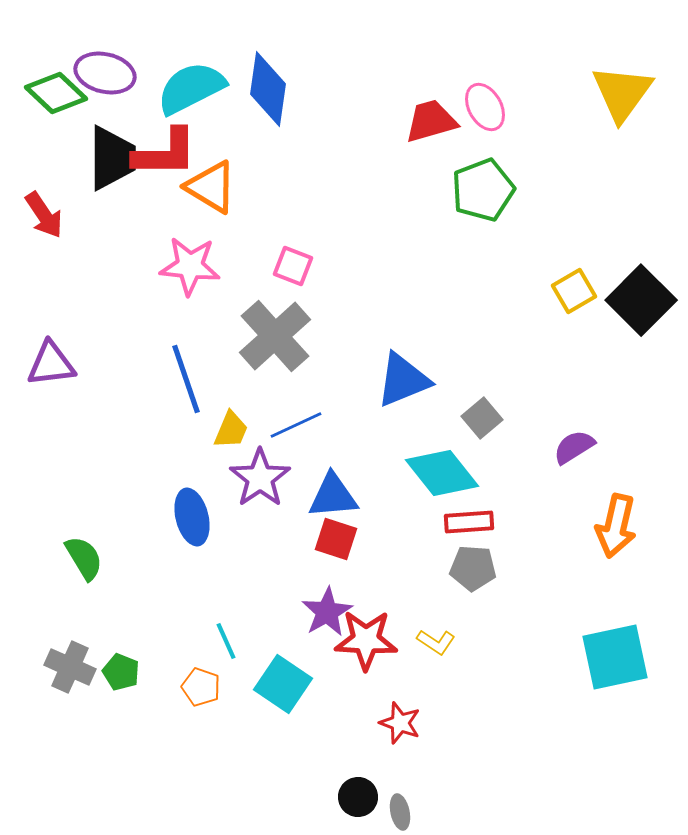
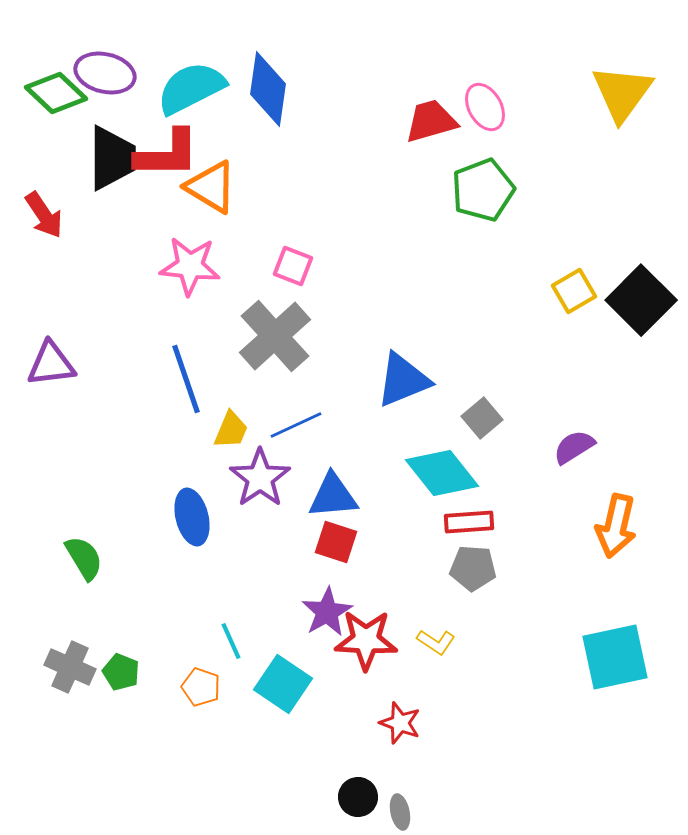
red L-shape at (165, 153): moved 2 px right, 1 px down
red square at (336, 539): moved 3 px down
cyan line at (226, 641): moved 5 px right
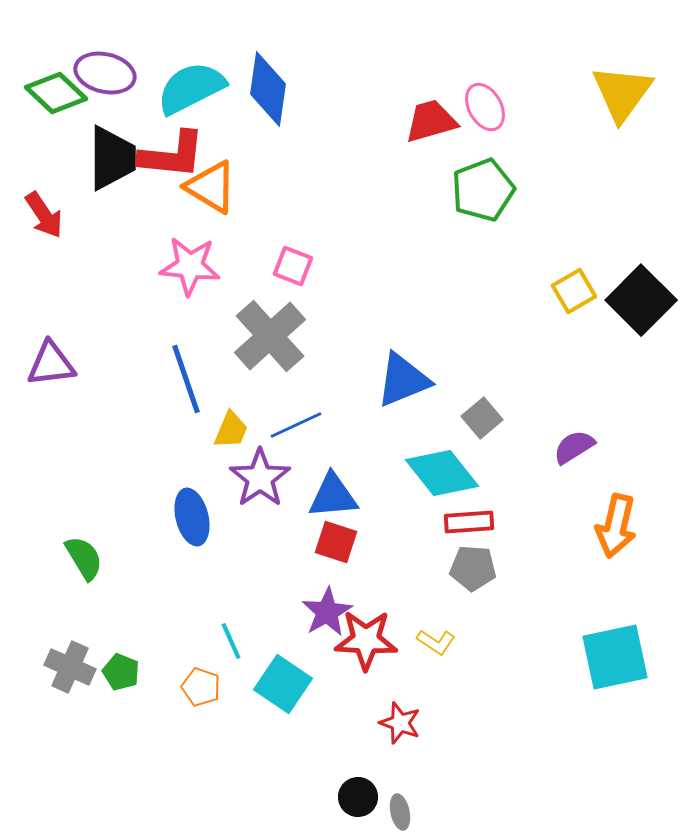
red L-shape at (167, 154): moved 5 px right, 1 px down; rotated 6 degrees clockwise
gray cross at (275, 336): moved 5 px left
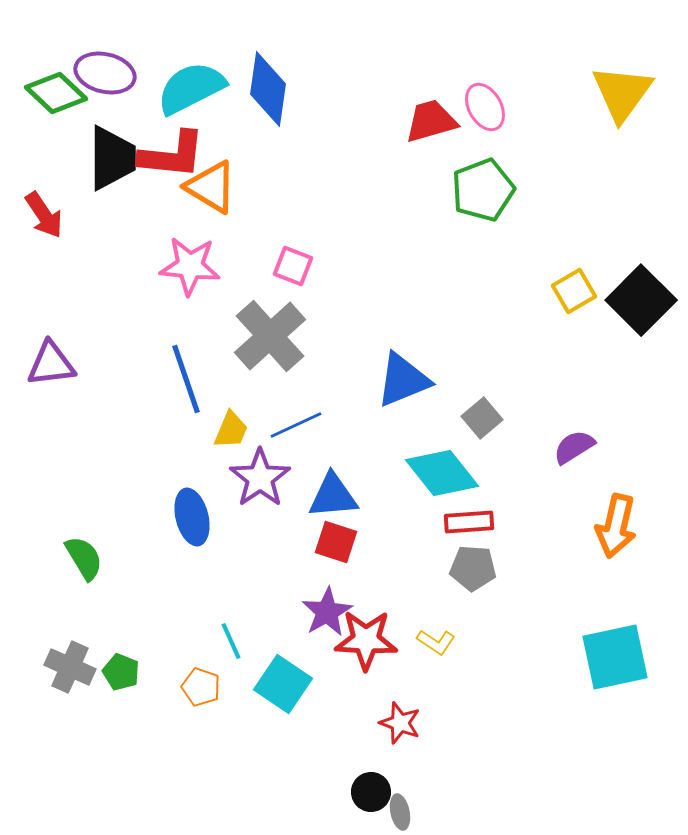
black circle at (358, 797): moved 13 px right, 5 px up
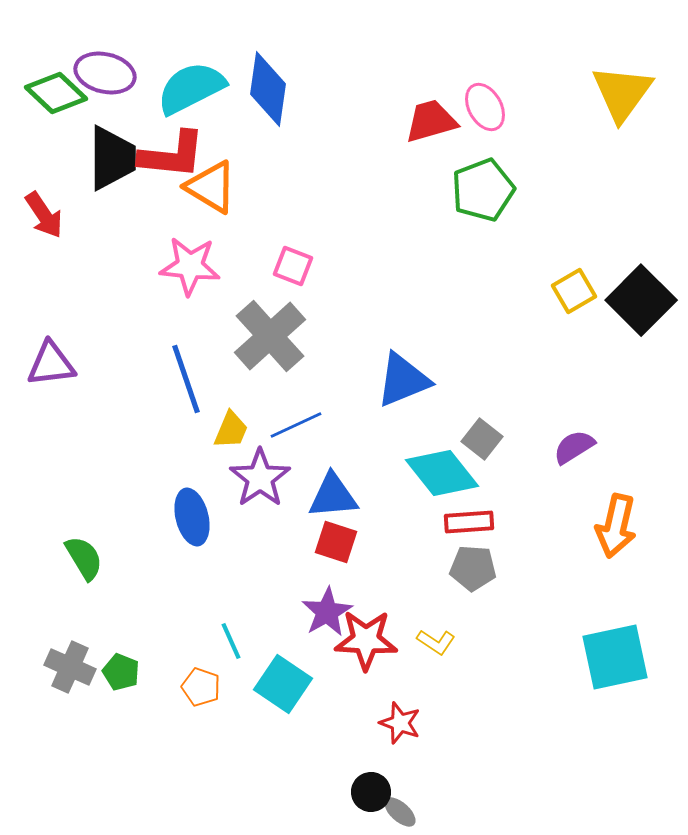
gray square at (482, 418): moved 21 px down; rotated 12 degrees counterclockwise
gray ellipse at (400, 812): rotated 36 degrees counterclockwise
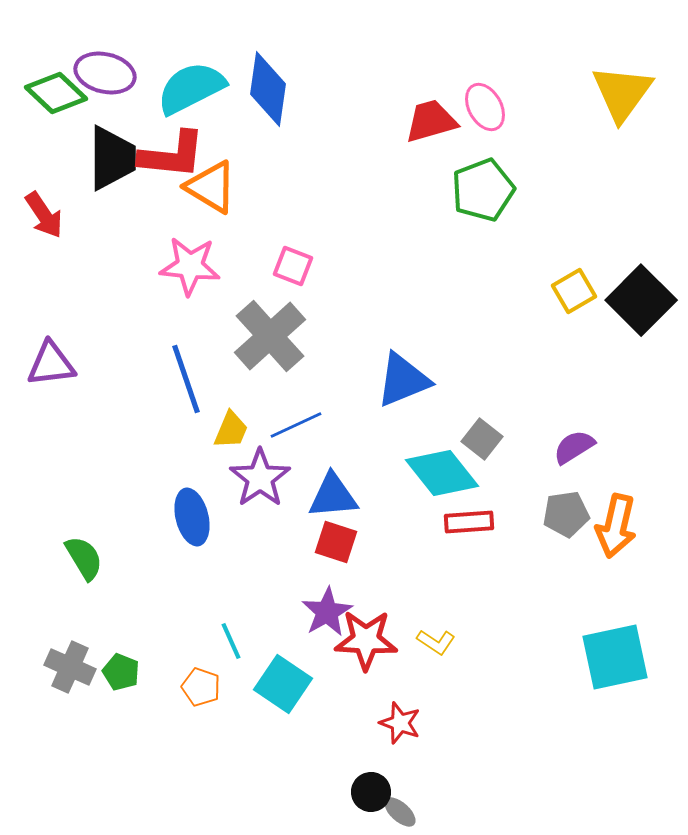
gray pentagon at (473, 568): moved 93 px right, 54 px up; rotated 12 degrees counterclockwise
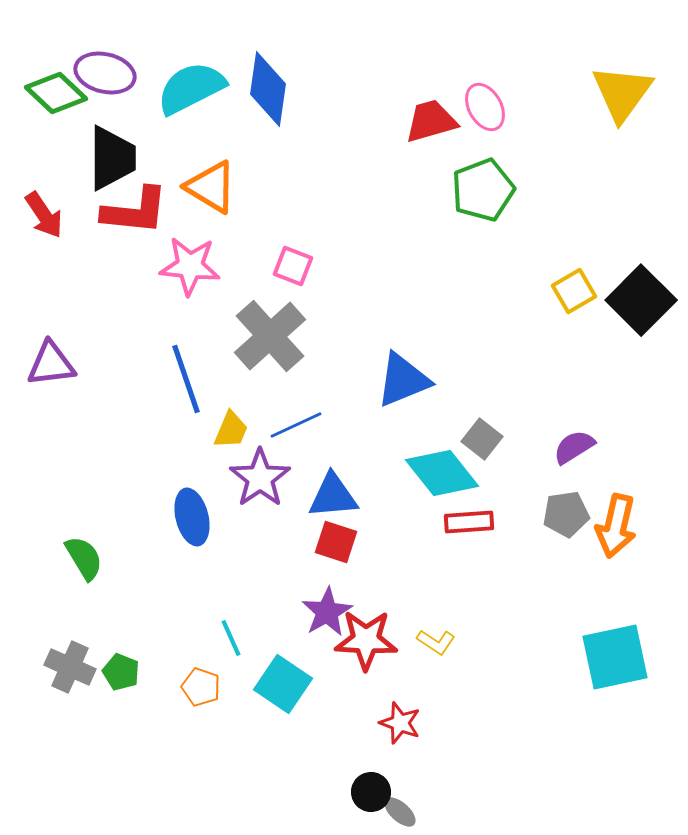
red L-shape at (172, 155): moved 37 px left, 56 px down
cyan line at (231, 641): moved 3 px up
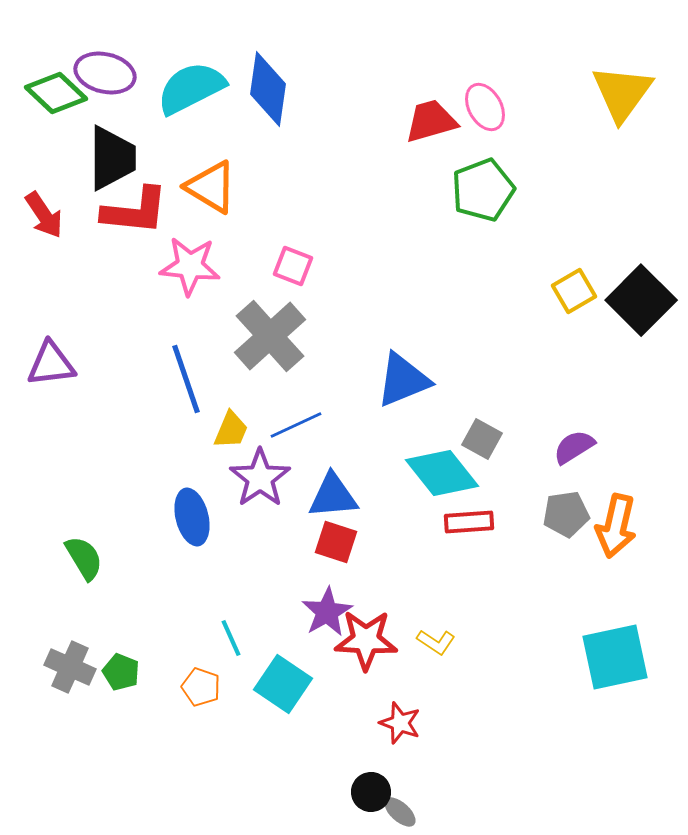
gray square at (482, 439): rotated 9 degrees counterclockwise
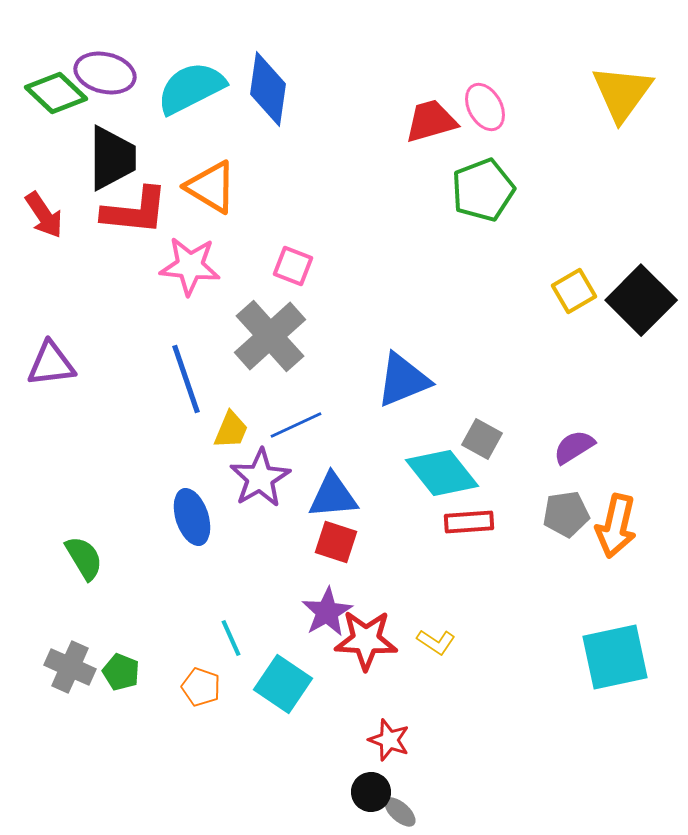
purple star at (260, 478): rotated 4 degrees clockwise
blue ellipse at (192, 517): rotated 4 degrees counterclockwise
red star at (400, 723): moved 11 px left, 17 px down
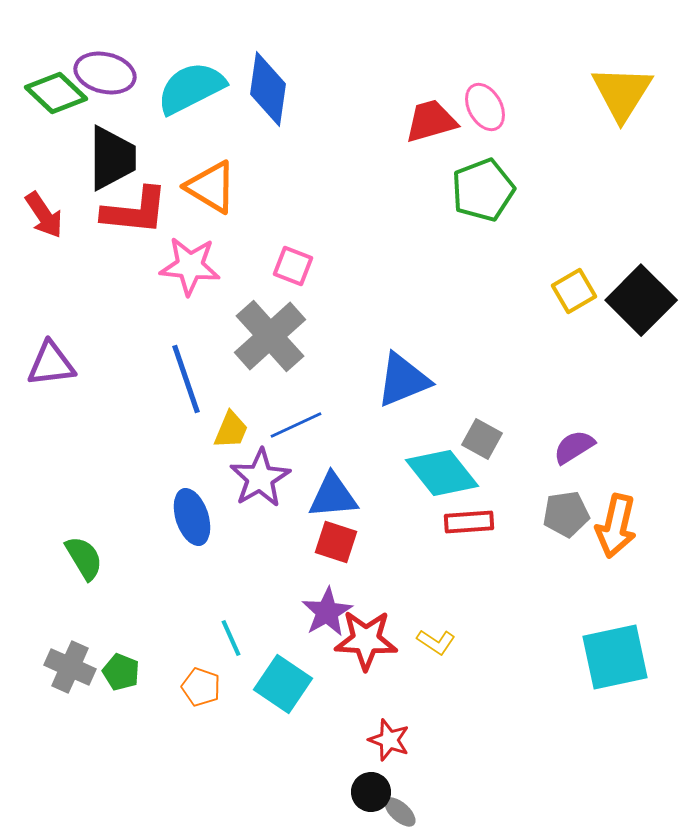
yellow triangle at (622, 93): rotated 4 degrees counterclockwise
